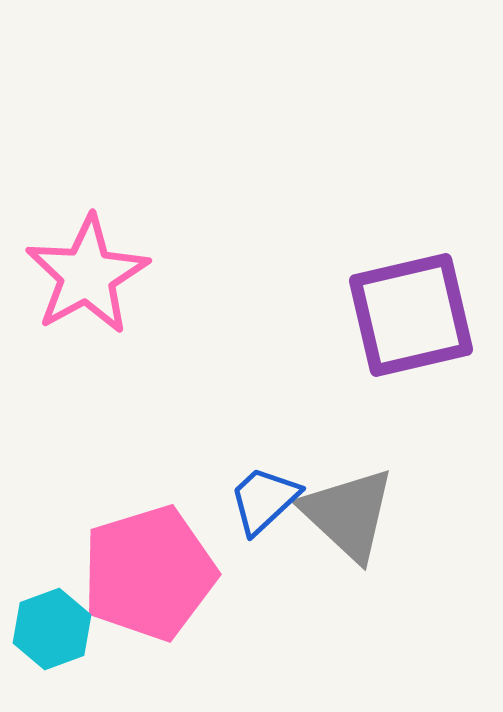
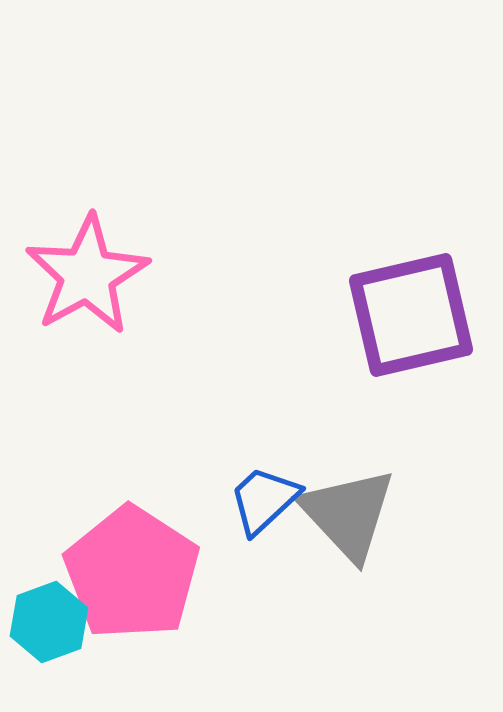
gray triangle: rotated 4 degrees clockwise
pink pentagon: moved 17 px left; rotated 22 degrees counterclockwise
cyan hexagon: moved 3 px left, 7 px up
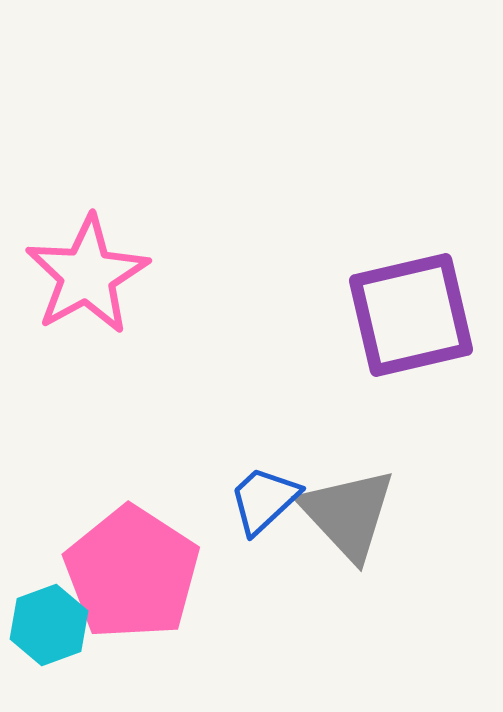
cyan hexagon: moved 3 px down
